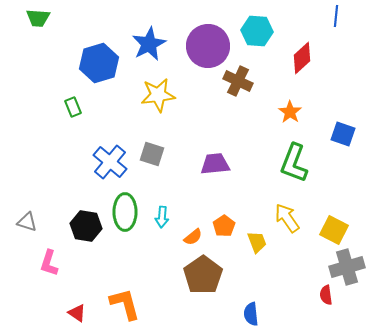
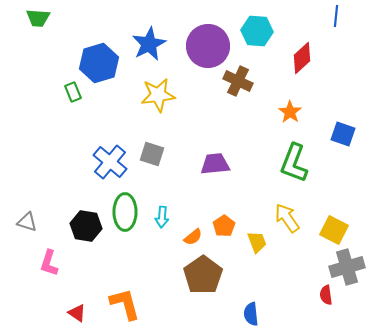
green rectangle: moved 15 px up
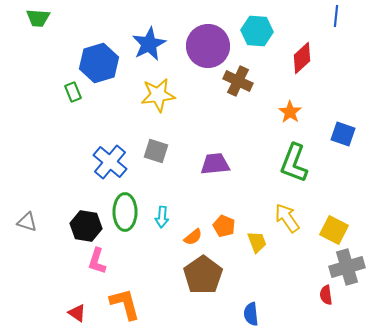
gray square: moved 4 px right, 3 px up
orange pentagon: rotated 15 degrees counterclockwise
pink L-shape: moved 48 px right, 2 px up
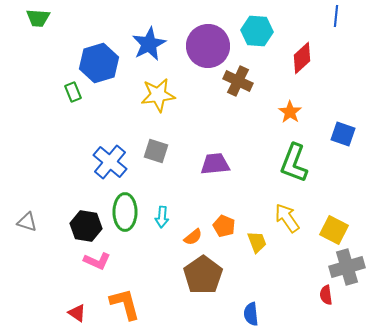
pink L-shape: rotated 84 degrees counterclockwise
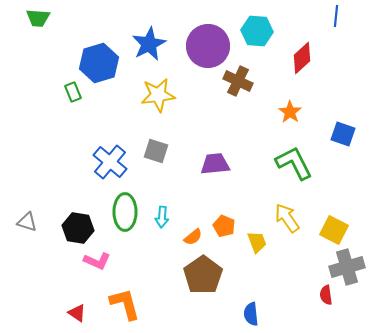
green L-shape: rotated 132 degrees clockwise
black hexagon: moved 8 px left, 2 px down
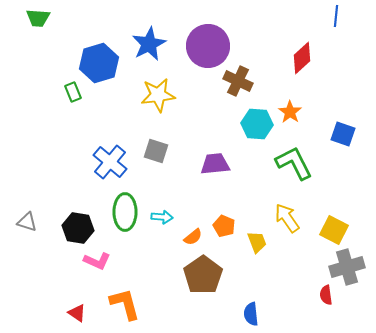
cyan hexagon: moved 93 px down
cyan arrow: rotated 90 degrees counterclockwise
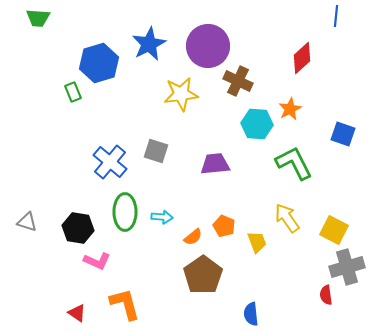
yellow star: moved 23 px right, 1 px up
orange star: moved 3 px up; rotated 10 degrees clockwise
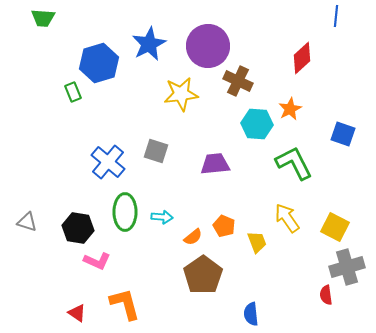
green trapezoid: moved 5 px right
blue cross: moved 2 px left
yellow square: moved 1 px right, 3 px up
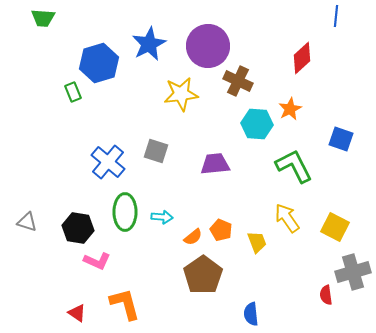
blue square: moved 2 px left, 5 px down
green L-shape: moved 3 px down
orange pentagon: moved 3 px left, 4 px down
gray cross: moved 6 px right, 5 px down
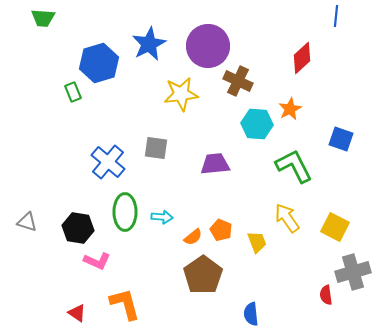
gray square: moved 3 px up; rotated 10 degrees counterclockwise
